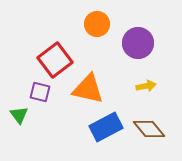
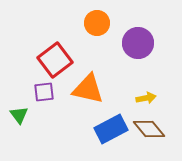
orange circle: moved 1 px up
yellow arrow: moved 12 px down
purple square: moved 4 px right; rotated 20 degrees counterclockwise
blue rectangle: moved 5 px right, 2 px down
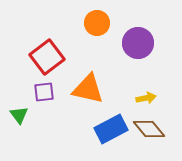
red square: moved 8 px left, 3 px up
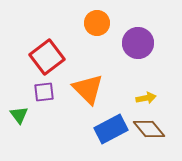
orange triangle: rotated 32 degrees clockwise
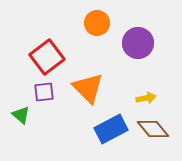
orange triangle: moved 1 px up
green triangle: moved 2 px right; rotated 12 degrees counterclockwise
brown diamond: moved 4 px right
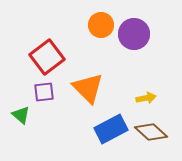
orange circle: moved 4 px right, 2 px down
purple circle: moved 4 px left, 9 px up
brown diamond: moved 2 px left, 3 px down; rotated 8 degrees counterclockwise
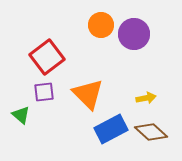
orange triangle: moved 6 px down
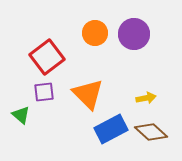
orange circle: moved 6 px left, 8 px down
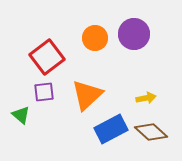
orange circle: moved 5 px down
orange triangle: moved 1 px left, 1 px down; rotated 32 degrees clockwise
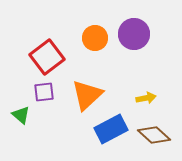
brown diamond: moved 3 px right, 3 px down
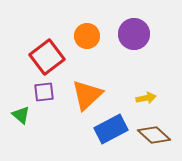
orange circle: moved 8 px left, 2 px up
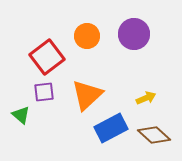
yellow arrow: rotated 12 degrees counterclockwise
blue rectangle: moved 1 px up
